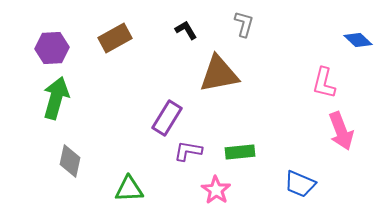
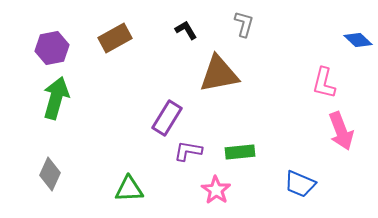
purple hexagon: rotated 8 degrees counterclockwise
gray diamond: moved 20 px left, 13 px down; rotated 12 degrees clockwise
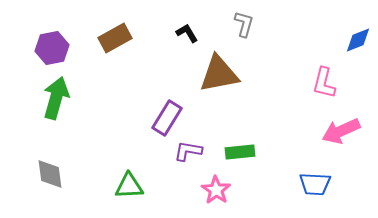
black L-shape: moved 1 px right, 3 px down
blue diamond: rotated 64 degrees counterclockwise
pink arrow: rotated 87 degrees clockwise
gray diamond: rotated 32 degrees counterclockwise
blue trapezoid: moved 15 px right; rotated 20 degrees counterclockwise
green triangle: moved 3 px up
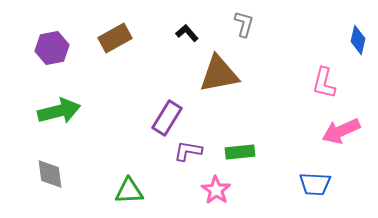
black L-shape: rotated 10 degrees counterclockwise
blue diamond: rotated 56 degrees counterclockwise
green arrow: moved 3 px right, 13 px down; rotated 60 degrees clockwise
green triangle: moved 5 px down
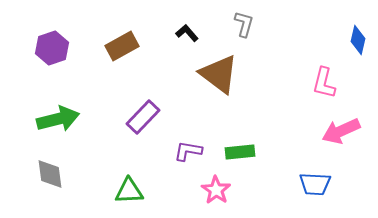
brown rectangle: moved 7 px right, 8 px down
purple hexagon: rotated 8 degrees counterclockwise
brown triangle: rotated 48 degrees clockwise
green arrow: moved 1 px left, 8 px down
purple rectangle: moved 24 px left, 1 px up; rotated 12 degrees clockwise
